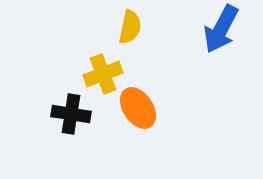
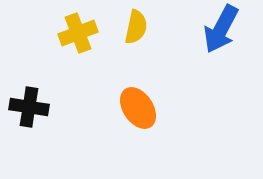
yellow semicircle: moved 6 px right
yellow cross: moved 25 px left, 41 px up
black cross: moved 42 px left, 7 px up
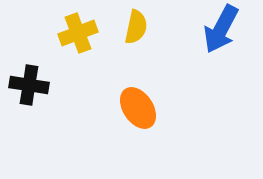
black cross: moved 22 px up
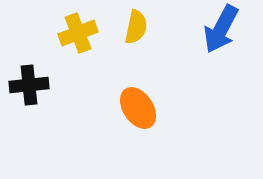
black cross: rotated 15 degrees counterclockwise
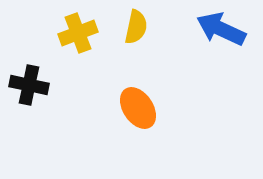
blue arrow: rotated 87 degrees clockwise
black cross: rotated 18 degrees clockwise
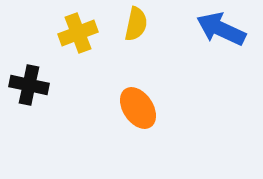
yellow semicircle: moved 3 px up
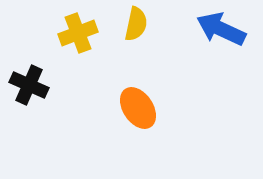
black cross: rotated 12 degrees clockwise
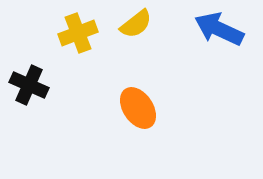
yellow semicircle: rotated 40 degrees clockwise
blue arrow: moved 2 px left
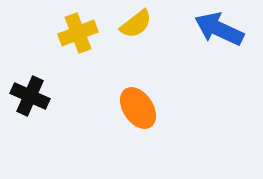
black cross: moved 1 px right, 11 px down
